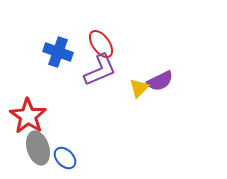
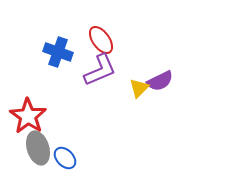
red ellipse: moved 4 px up
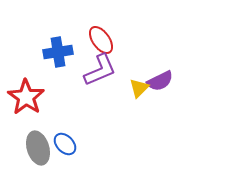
blue cross: rotated 28 degrees counterclockwise
red star: moved 2 px left, 19 px up
blue ellipse: moved 14 px up
